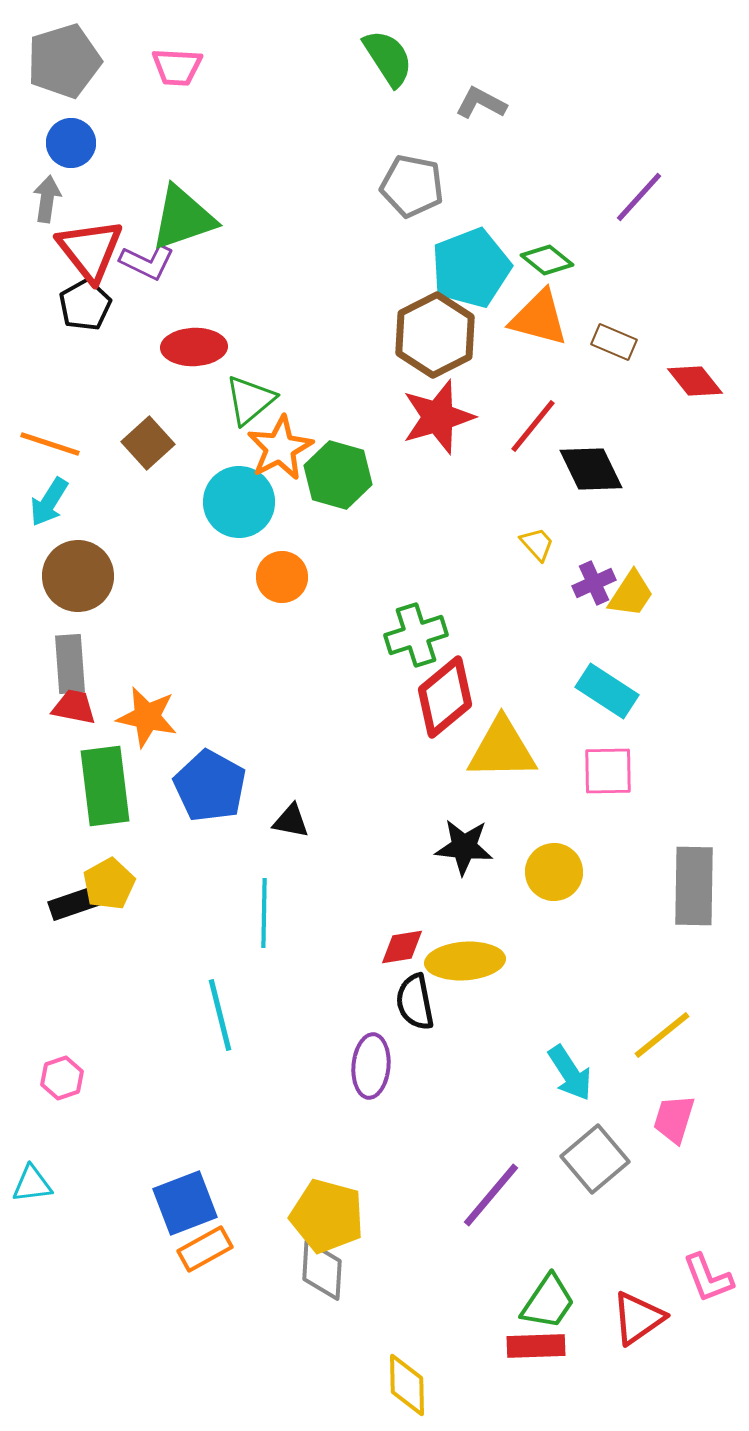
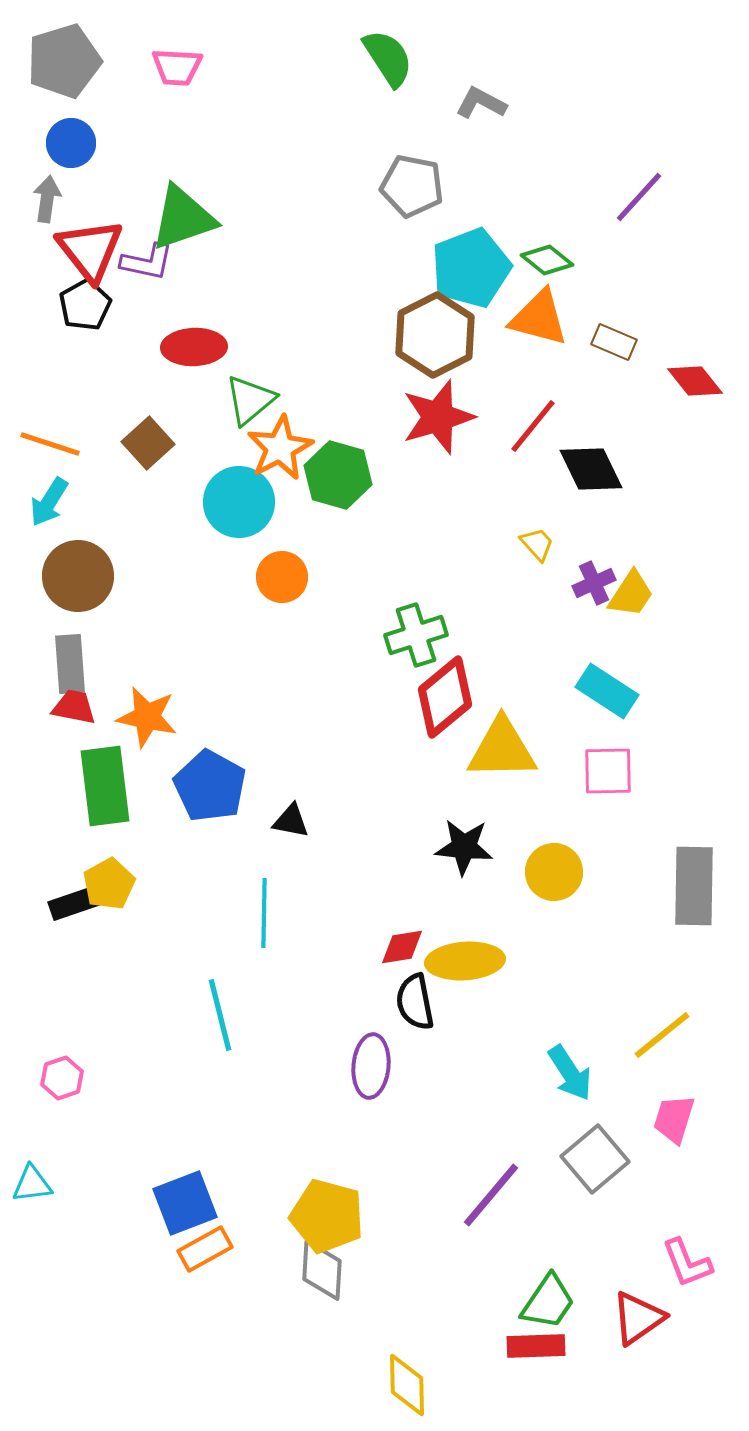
purple L-shape at (147, 262): rotated 14 degrees counterclockwise
pink L-shape at (708, 1278): moved 21 px left, 15 px up
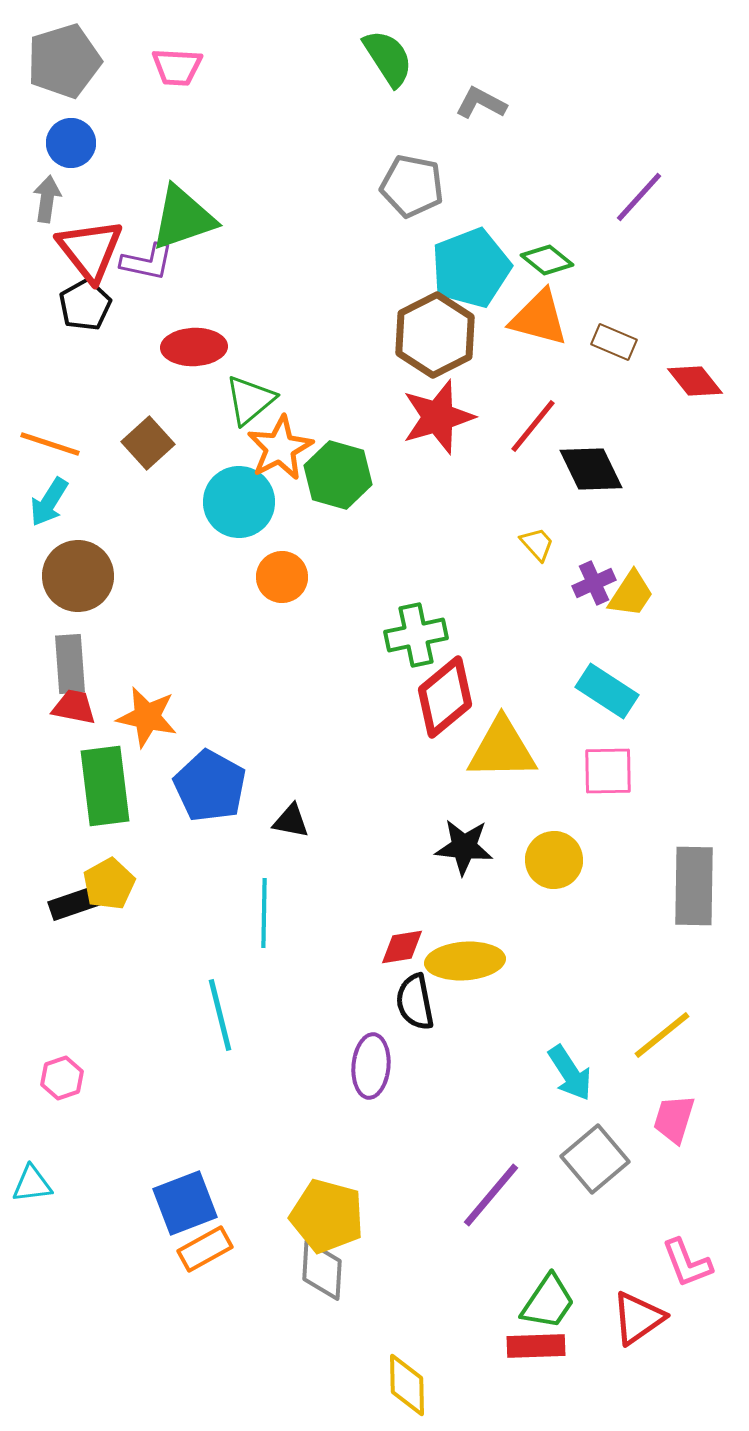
green cross at (416, 635): rotated 6 degrees clockwise
yellow circle at (554, 872): moved 12 px up
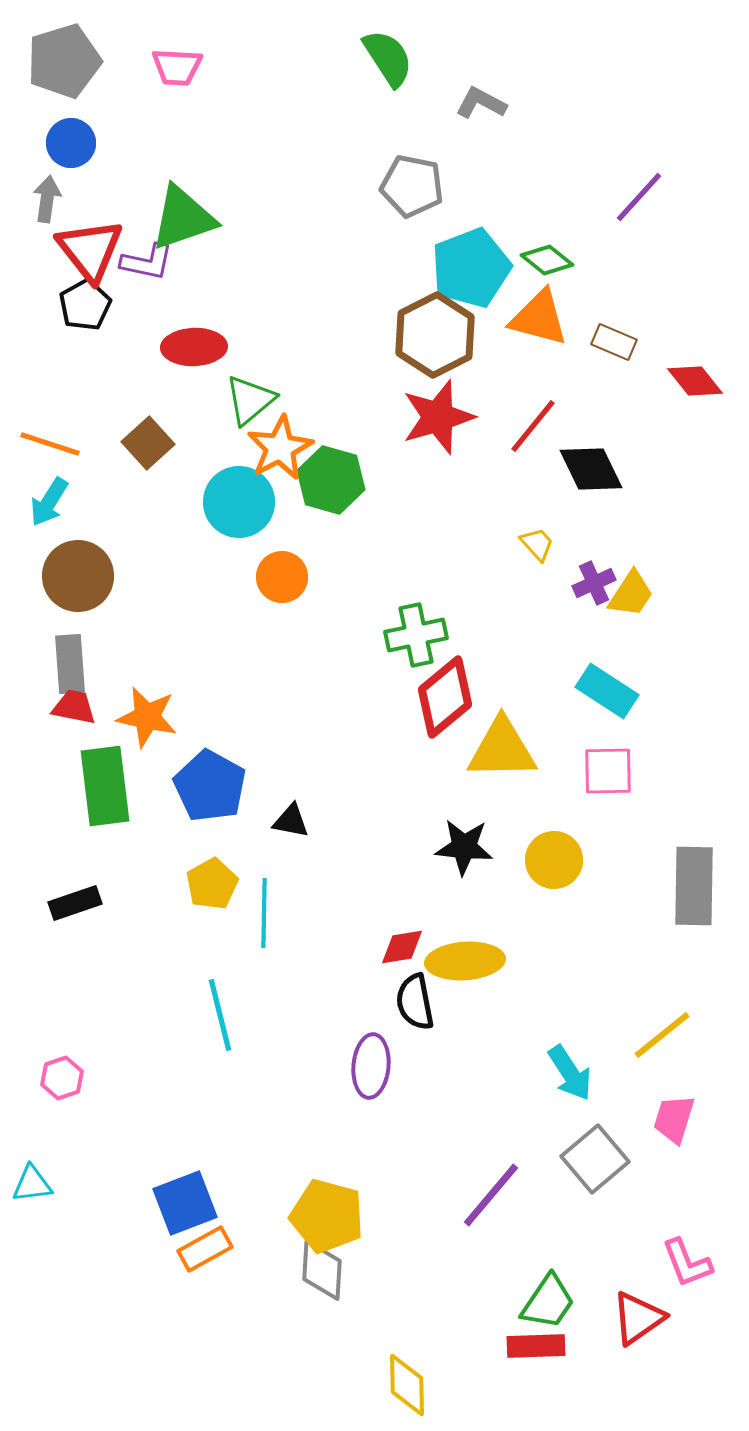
green hexagon at (338, 475): moved 7 px left, 5 px down
yellow pentagon at (109, 884): moved 103 px right
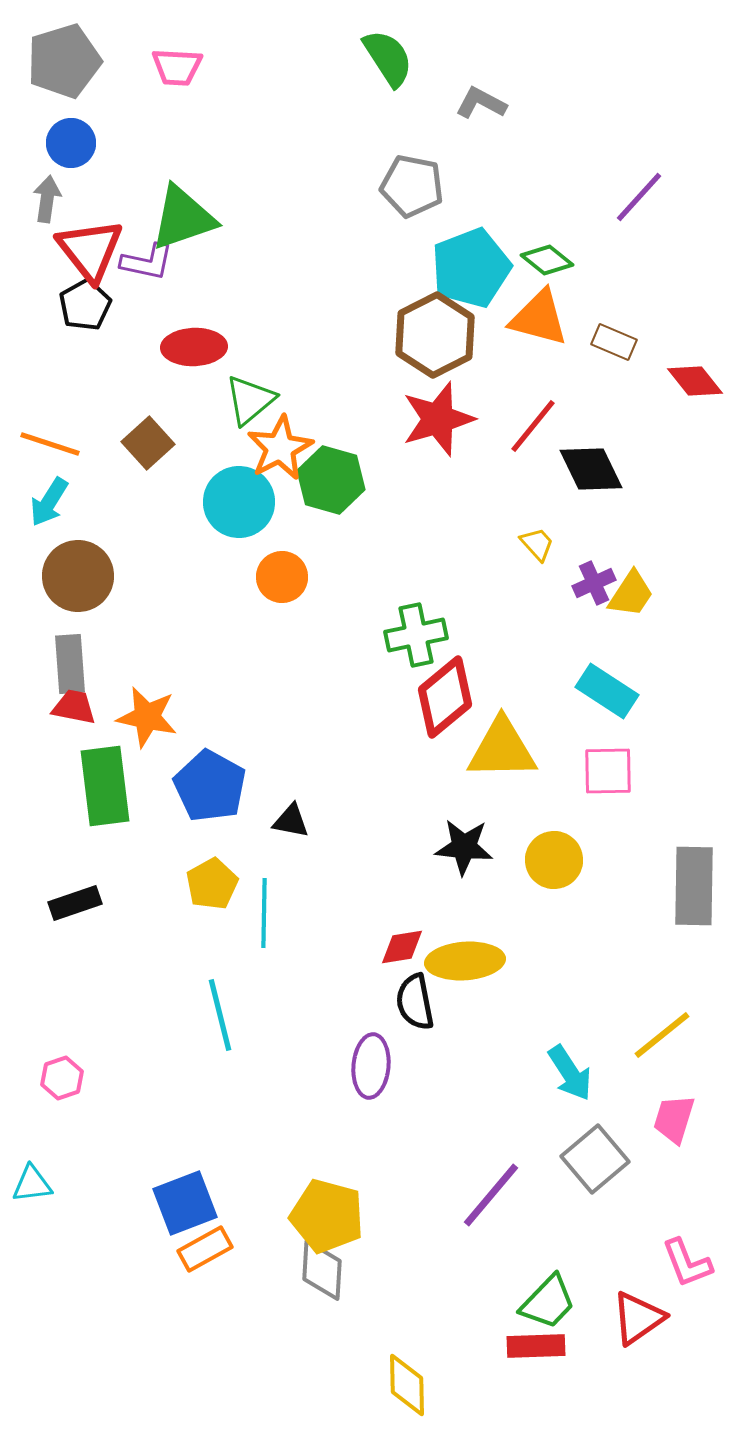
red star at (438, 417): moved 2 px down
green trapezoid at (548, 1302): rotated 10 degrees clockwise
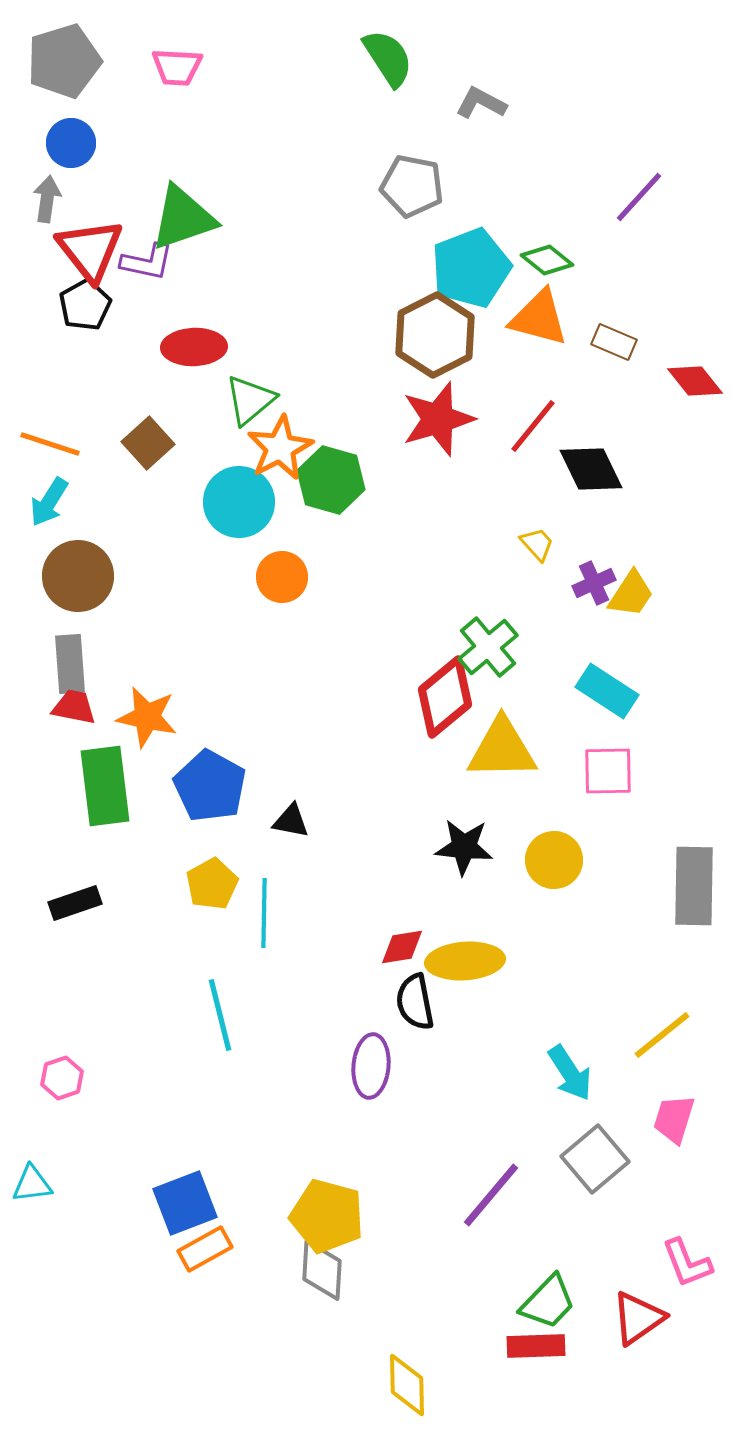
green cross at (416, 635): moved 72 px right, 12 px down; rotated 28 degrees counterclockwise
